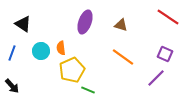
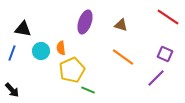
black triangle: moved 5 px down; rotated 24 degrees counterclockwise
black arrow: moved 4 px down
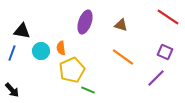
black triangle: moved 1 px left, 2 px down
purple square: moved 2 px up
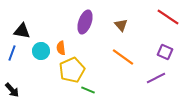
brown triangle: rotated 32 degrees clockwise
purple line: rotated 18 degrees clockwise
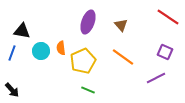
purple ellipse: moved 3 px right
yellow pentagon: moved 11 px right, 9 px up
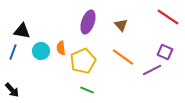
blue line: moved 1 px right, 1 px up
purple line: moved 4 px left, 8 px up
green line: moved 1 px left
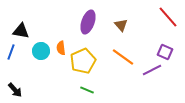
red line: rotated 15 degrees clockwise
black triangle: moved 1 px left
blue line: moved 2 px left
black arrow: moved 3 px right
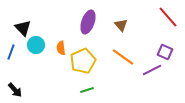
black triangle: moved 2 px right, 3 px up; rotated 36 degrees clockwise
cyan circle: moved 5 px left, 6 px up
green line: rotated 40 degrees counterclockwise
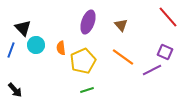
blue line: moved 2 px up
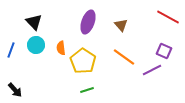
red line: rotated 20 degrees counterclockwise
black triangle: moved 11 px right, 6 px up
purple square: moved 1 px left, 1 px up
orange line: moved 1 px right
yellow pentagon: rotated 15 degrees counterclockwise
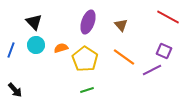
orange semicircle: rotated 80 degrees clockwise
yellow pentagon: moved 2 px right, 2 px up
